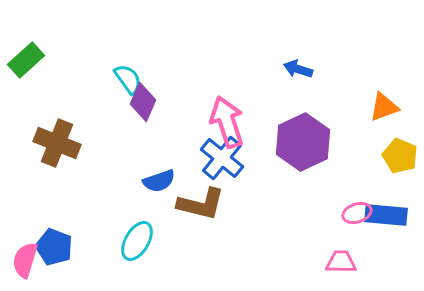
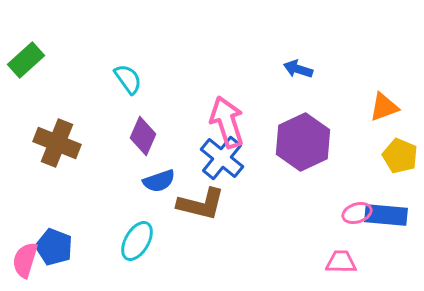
purple diamond: moved 34 px down
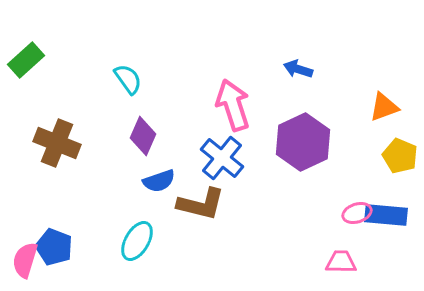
pink arrow: moved 6 px right, 17 px up
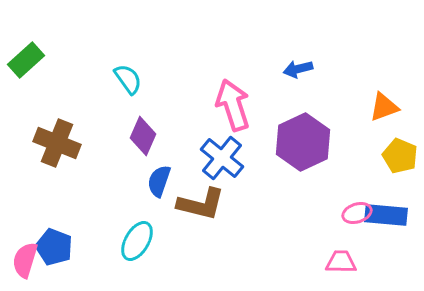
blue arrow: rotated 32 degrees counterclockwise
blue semicircle: rotated 128 degrees clockwise
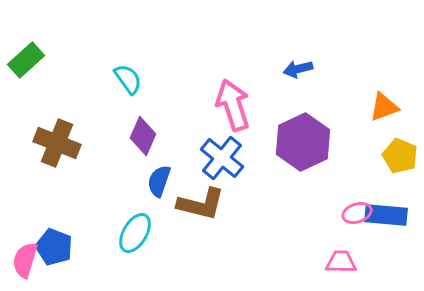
cyan ellipse: moved 2 px left, 8 px up
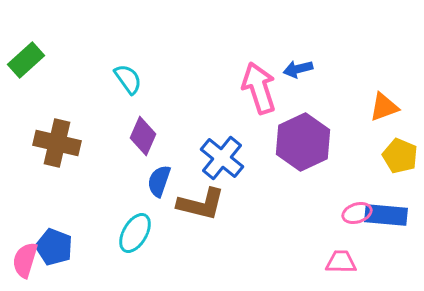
pink arrow: moved 26 px right, 17 px up
brown cross: rotated 9 degrees counterclockwise
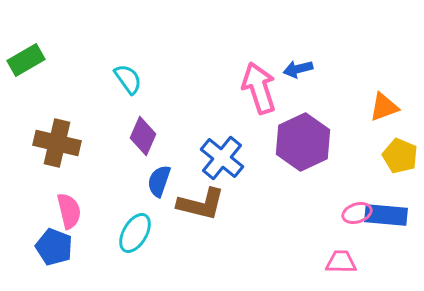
green rectangle: rotated 12 degrees clockwise
pink semicircle: moved 44 px right, 49 px up; rotated 150 degrees clockwise
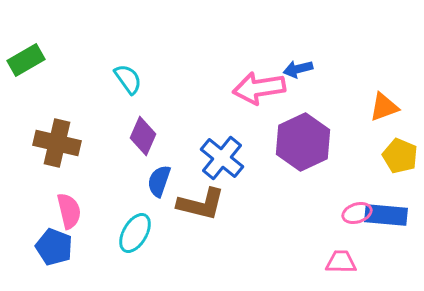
pink arrow: rotated 81 degrees counterclockwise
